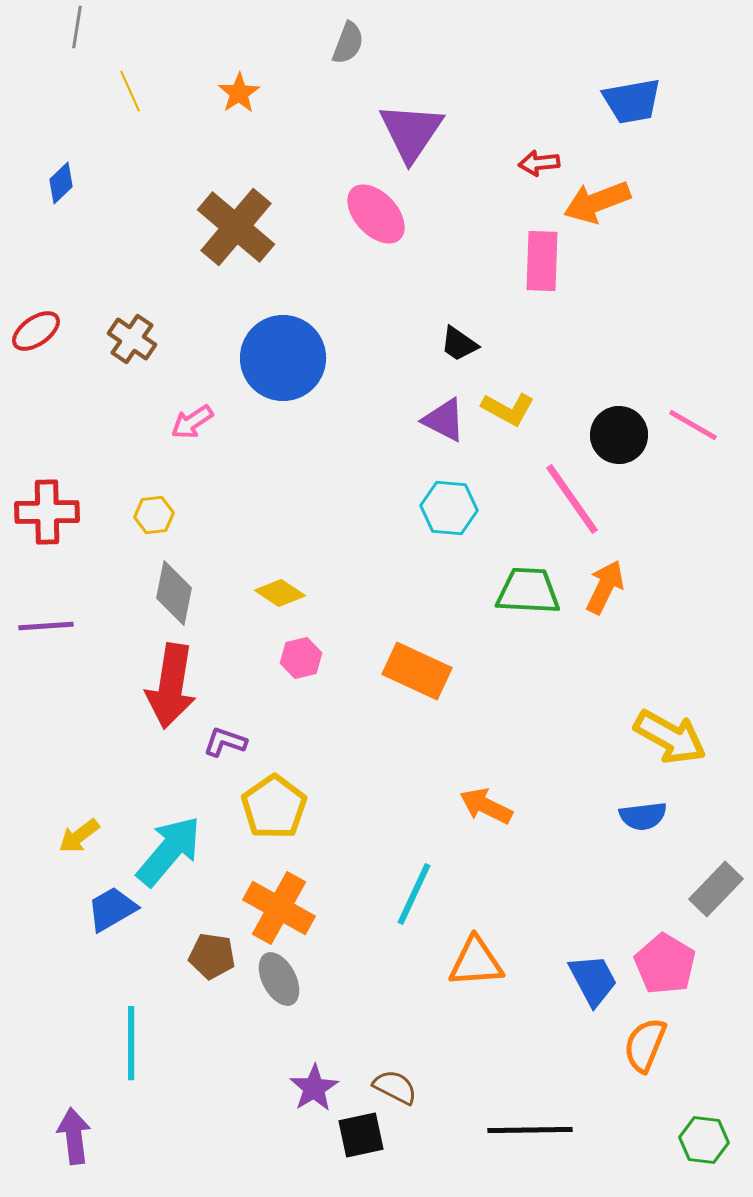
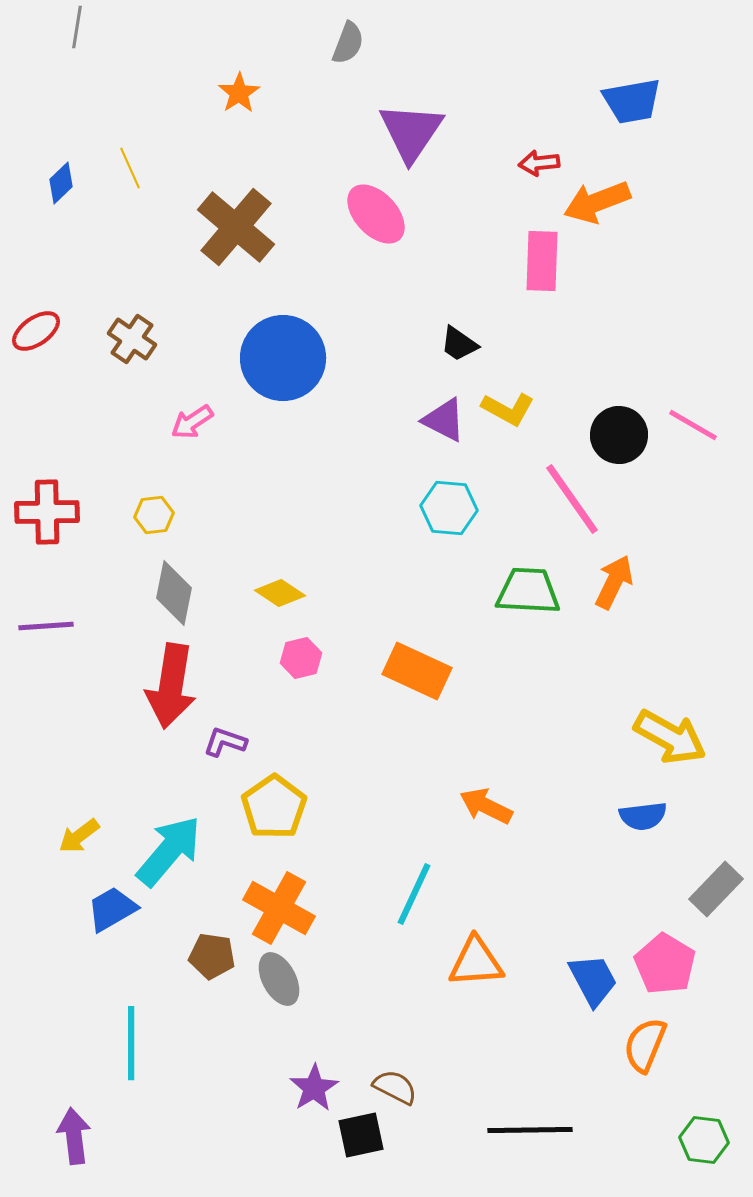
yellow line at (130, 91): moved 77 px down
orange arrow at (605, 587): moved 9 px right, 5 px up
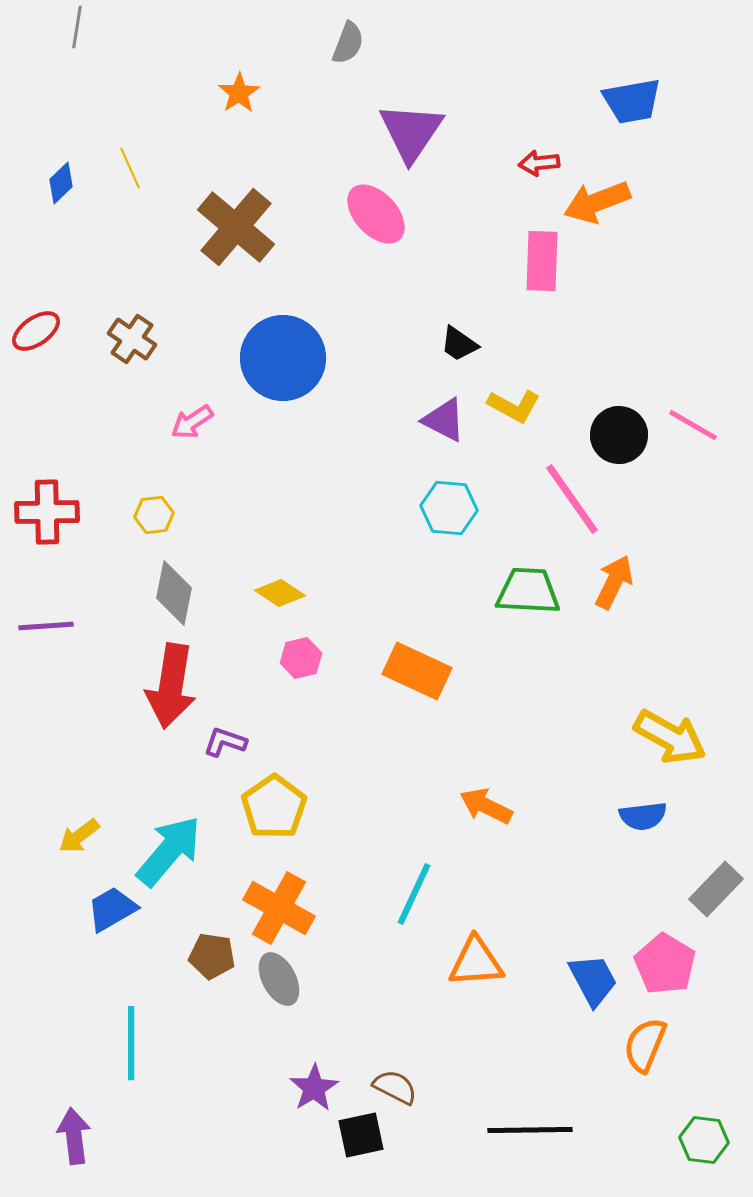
yellow L-shape at (508, 409): moved 6 px right, 3 px up
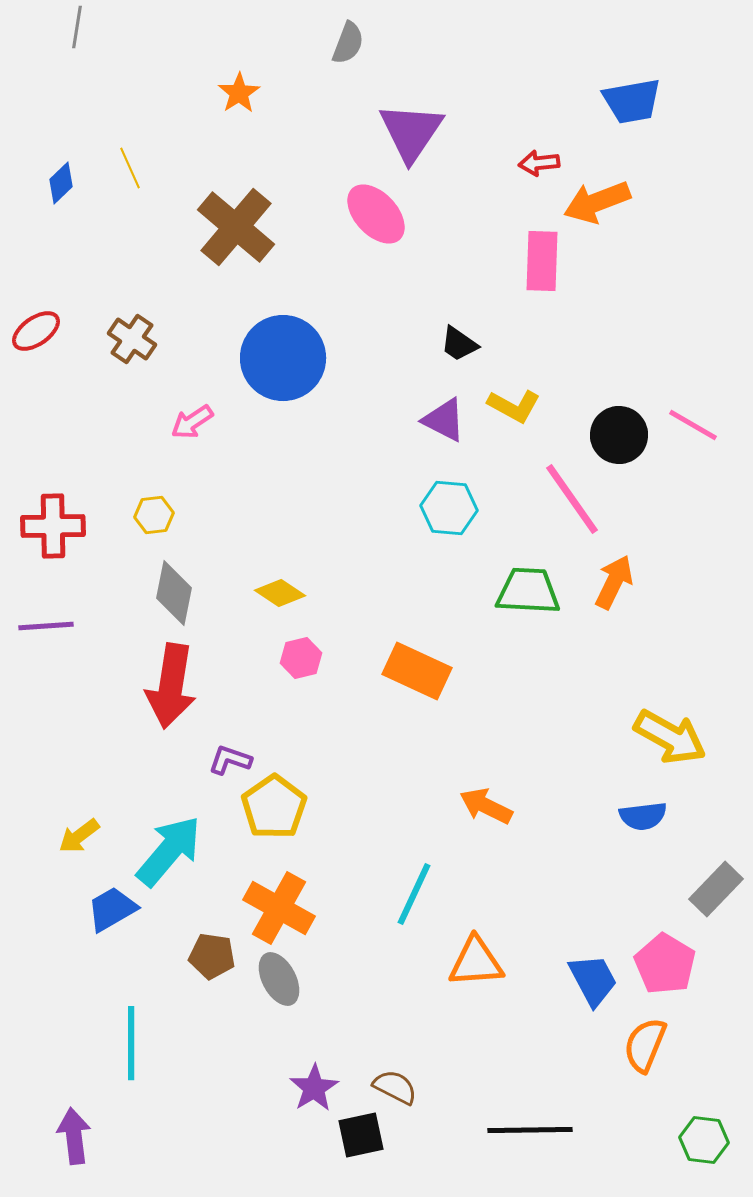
red cross at (47, 512): moved 6 px right, 14 px down
purple L-shape at (225, 742): moved 5 px right, 18 px down
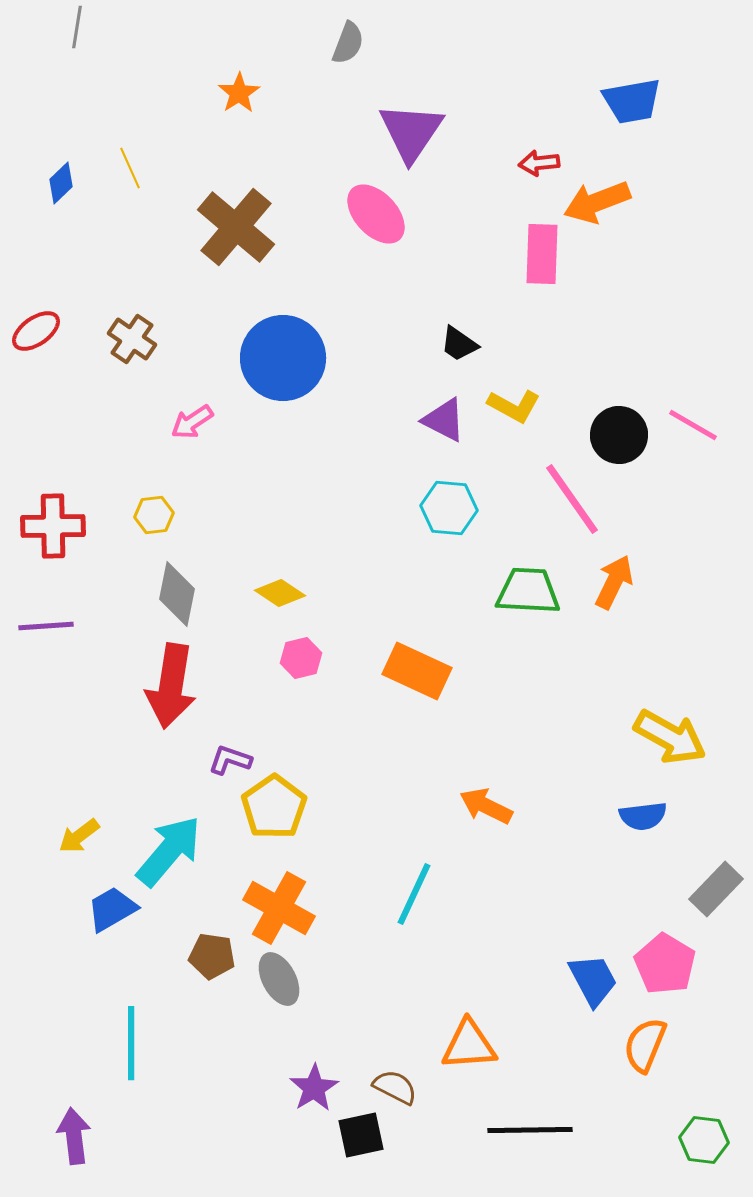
pink rectangle at (542, 261): moved 7 px up
gray diamond at (174, 593): moved 3 px right, 1 px down
orange triangle at (476, 962): moved 7 px left, 83 px down
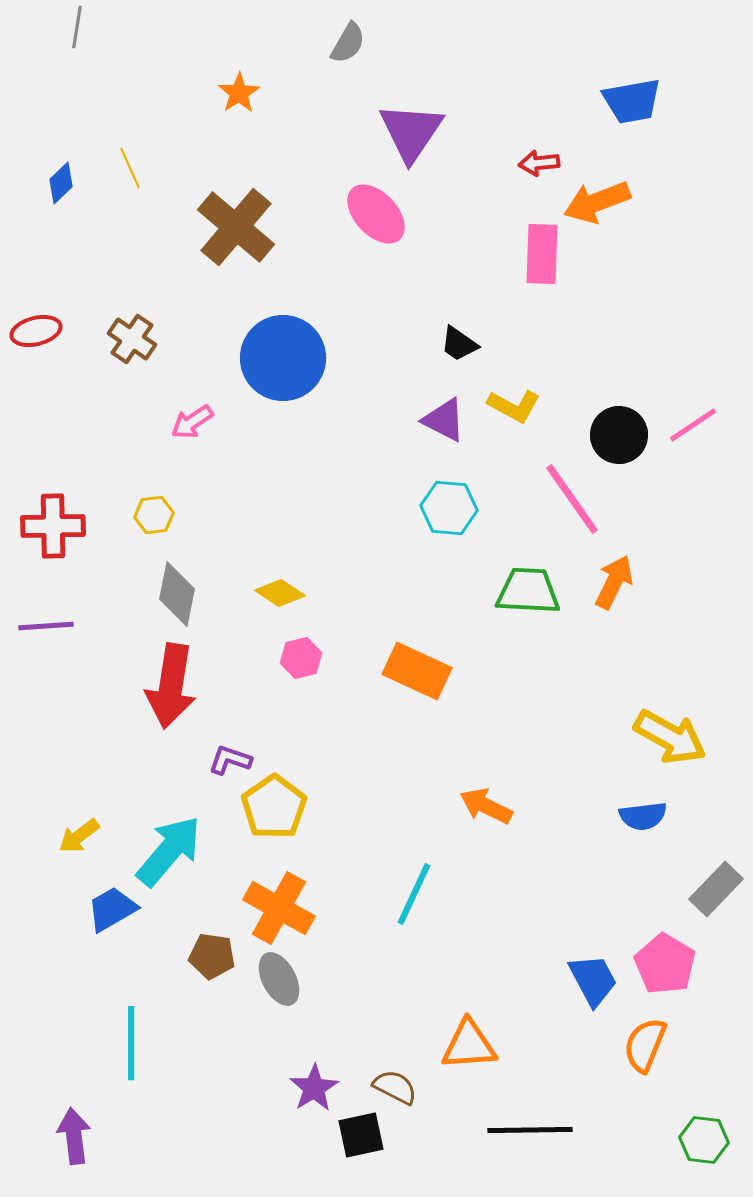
gray semicircle at (348, 43): rotated 9 degrees clockwise
red ellipse at (36, 331): rotated 21 degrees clockwise
pink line at (693, 425): rotated 64 degrees counterclockwise
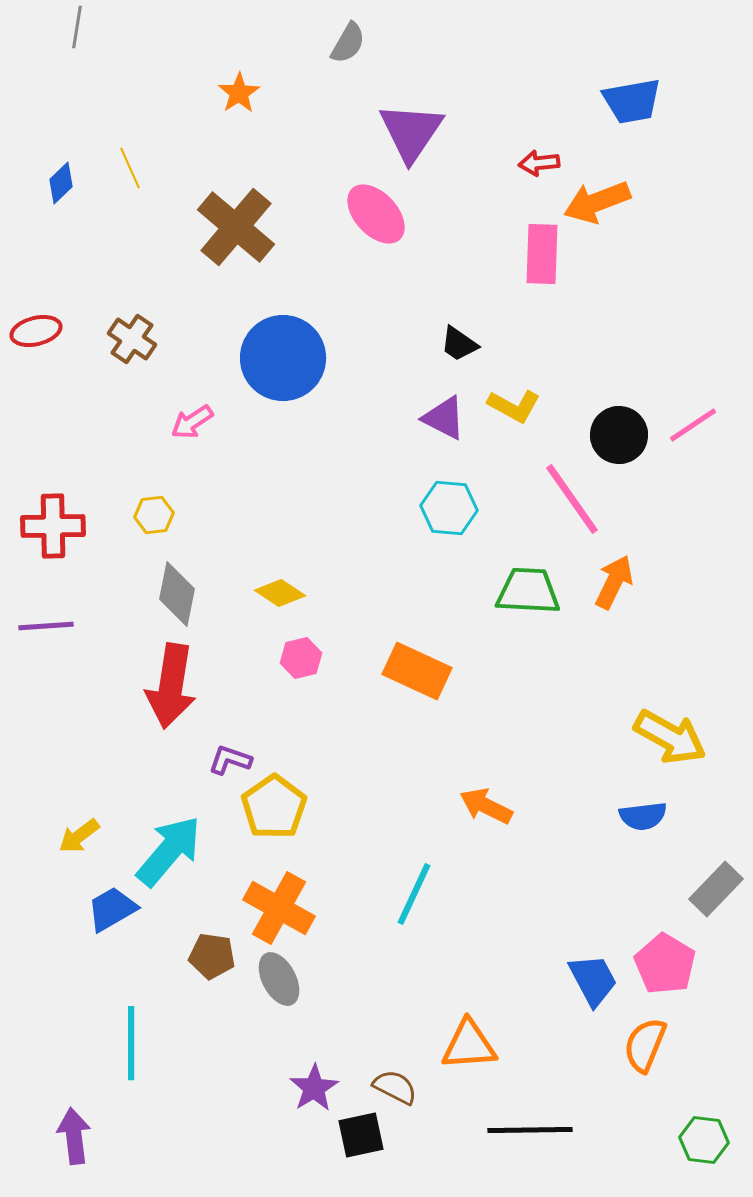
purple triangle at (444, 420): moved 2 px up
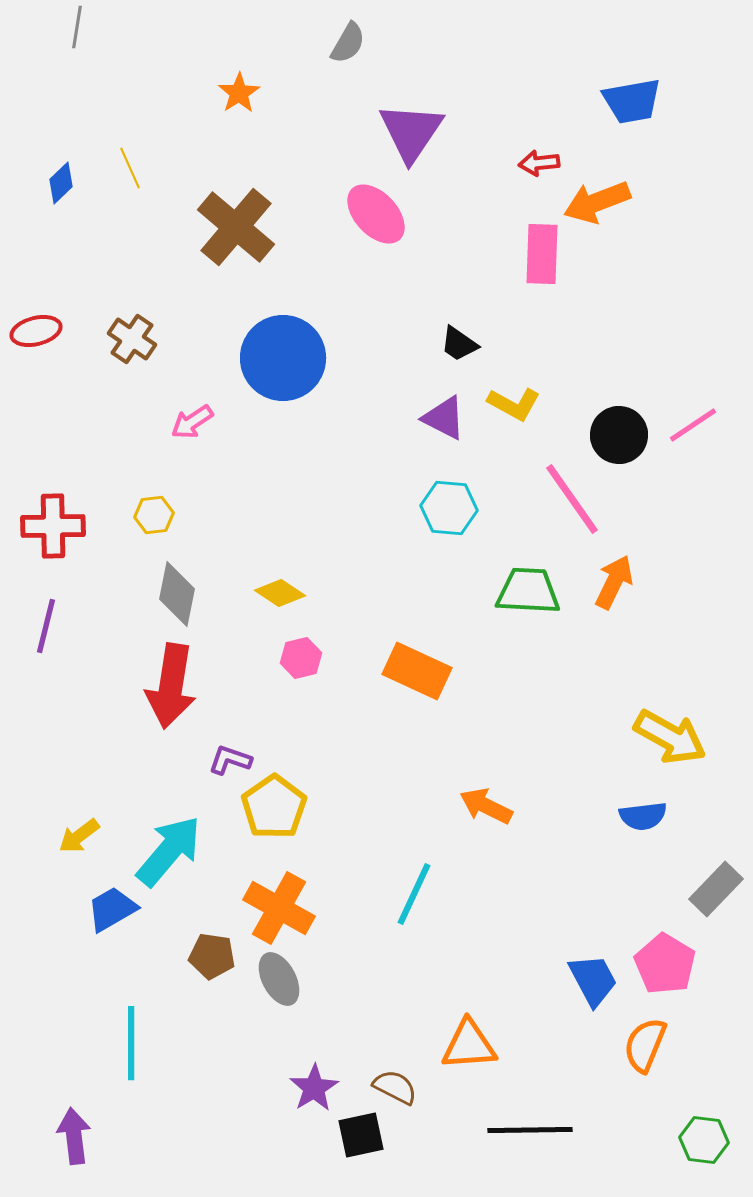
yellow L-shape at (514, 406): moved 2 px up
purple line at (46, 626): rotated 72 degrees counterclockwise
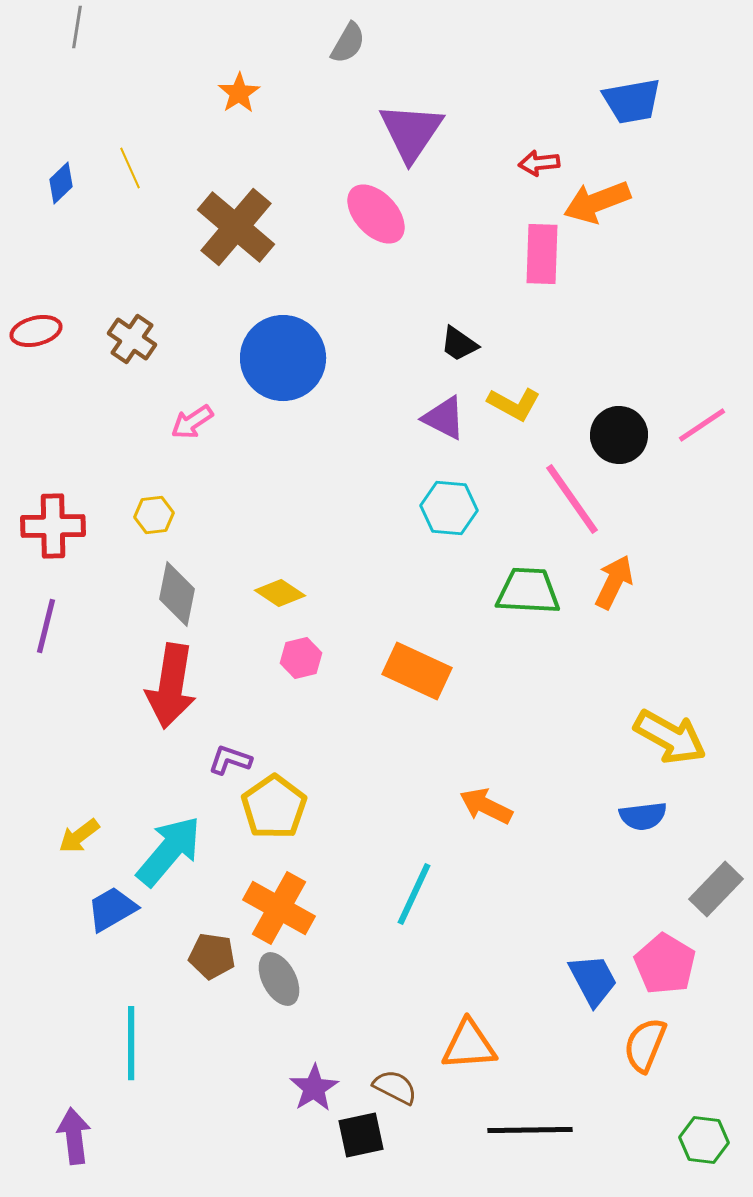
pink line at (693, 425): moved 9 px right
